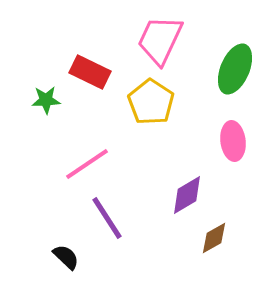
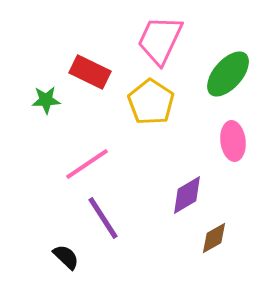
green ellipse: moved 7 px left, 5 px down; rotated 18 degrees clockwise
purple line: moved 4 px left
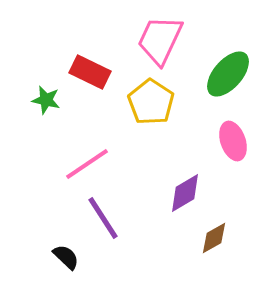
green star: rotated 16 degrees clockwise
pink ellipse: rotated 12 degrees counterclockwise
purple diamond: moved 2 px left, 2 px up
